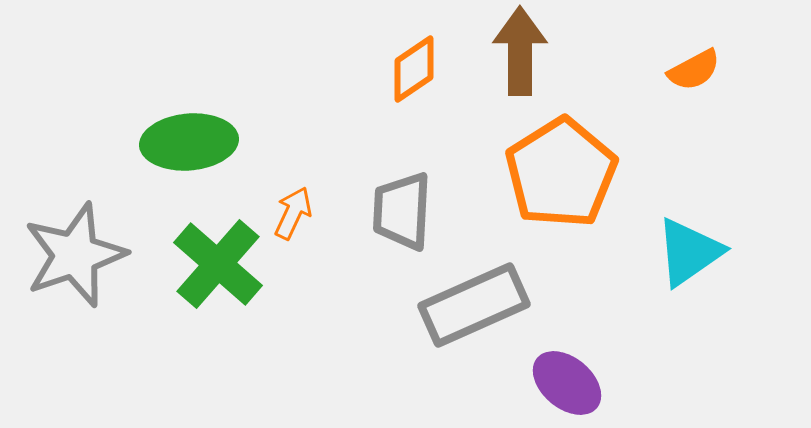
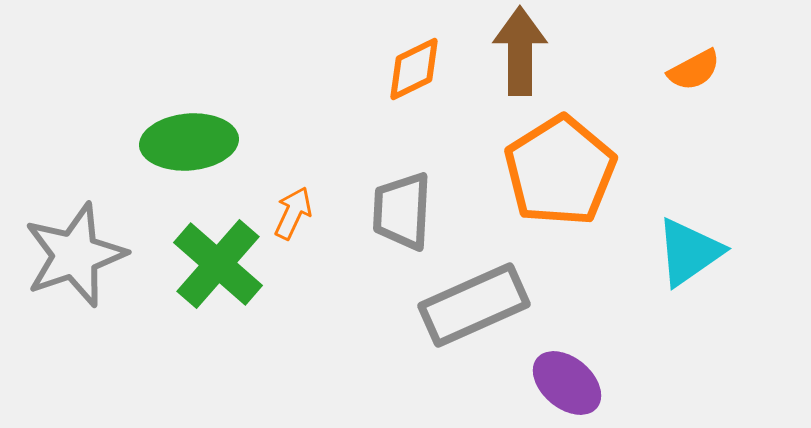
orange diamond: rotated 8 degrees clockwise
orange pentagon: moved 1 px left, 2 px up
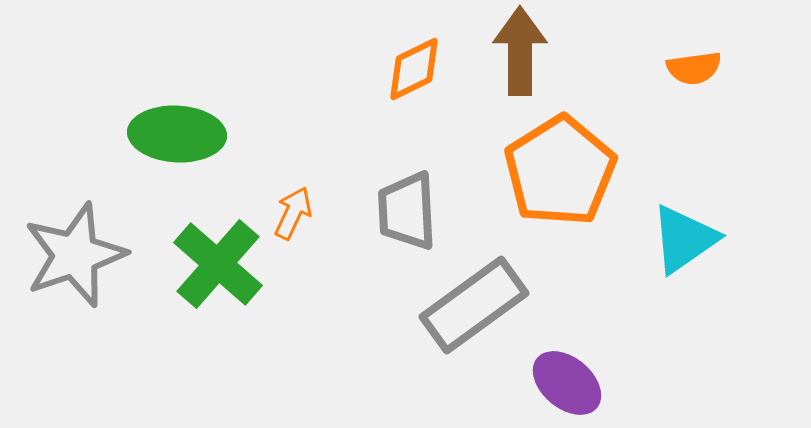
orange semicircle: moved 2 px up; rotated 20 degrees clockwise
green ellipse: moved 12 px left, 8 px up; rotated 8 degrees clockwise
gray trapezoid: moved 5 px right; rotated 6 degrees counterclockwise
cyan triangle: moved 5 px left, 13 px up
gray rectangle: rotated 12 degrees counterclockwise
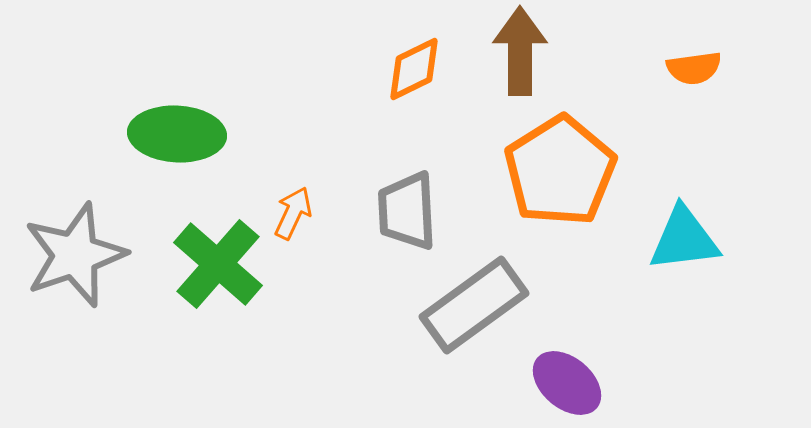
cyan triangle: rotated 28 degrees clockwise
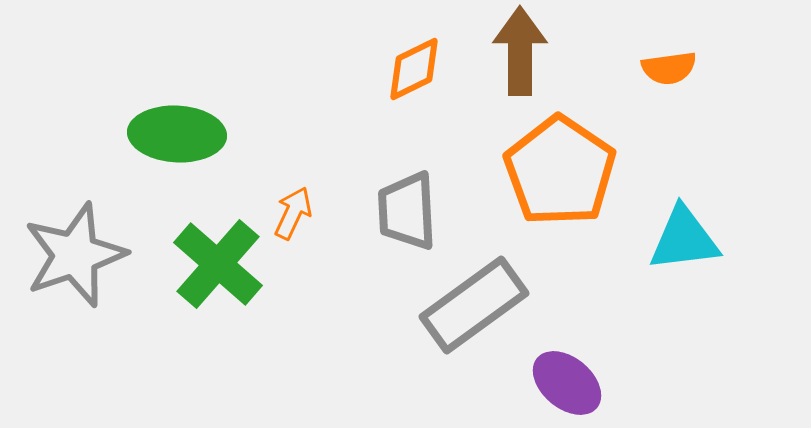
orange semicircle: moved 25 px left
orange pentagon: rotated 6 degrees counterclockwise
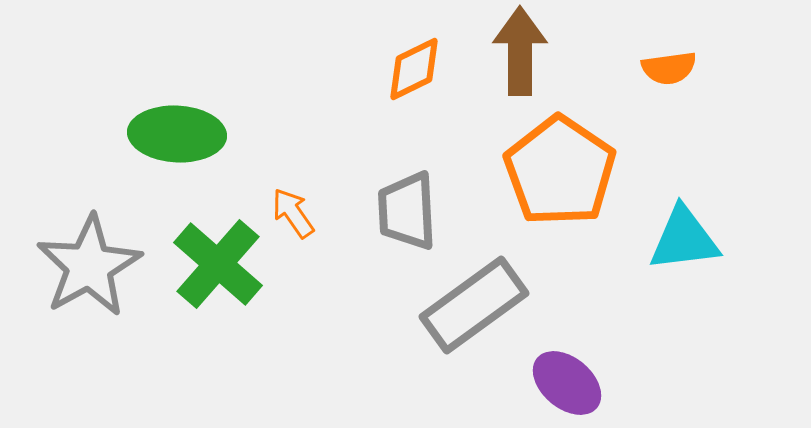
orange arrow: rotated 60 degrees counterclockwise
gray star: moved 14 px right, 11 px down; rotated 10 degrees counterclockwise
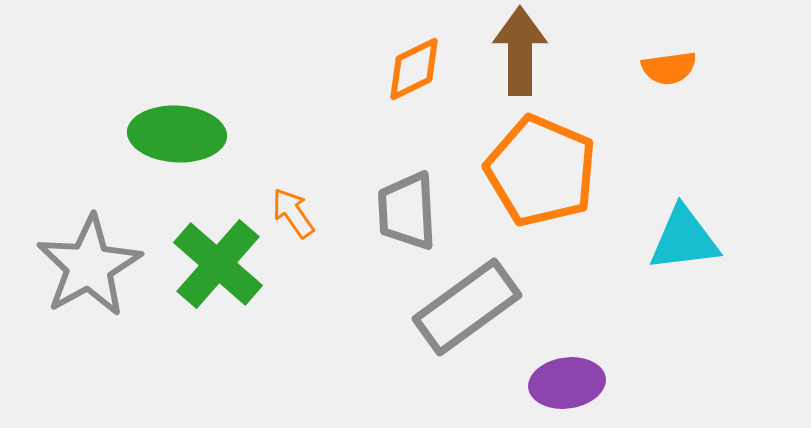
orange pentagon: moved 19 px left; rotated 11 degrees counterclockwise
gray rectangle: moved 7 px left, 2 px down
purple ellipse: rotated 48 degrees counterclockwise
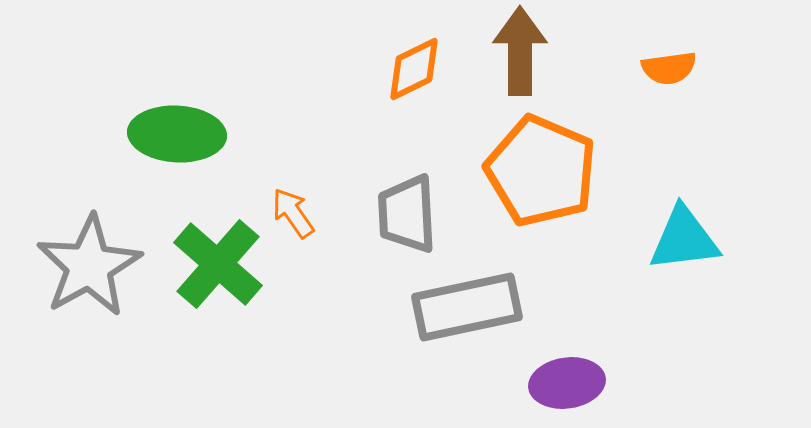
gray trapezoid: moved 3 px down
gray rectangle: rotated 24 degrees clockwise
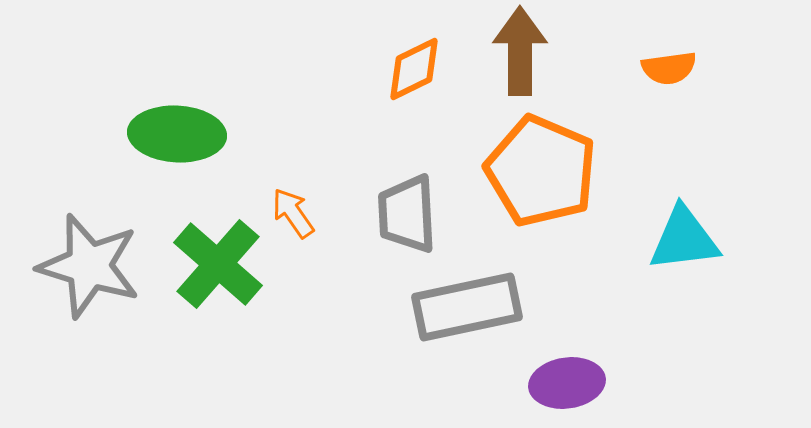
gray star: rotated 26 degrees counterclockwise
